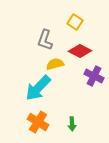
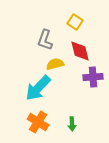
red diamond: rotated 50 degrees clockwise
purple cross: moved 1 px left, 1 px down; rotated 30 degrees counterclockwise
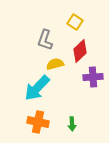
red diamond: rotated 60 degrees clockwise
cyan arrow: moved 1 px left
orange cross: rotated 20 degrees counterclockwise
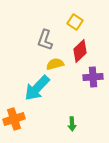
orange cross: moved 24 px left, 3 px up; rotated 30 degrees counterclockwise
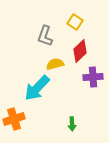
gray L-shape: moved 4 px up
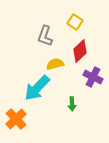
purple cross: rotated 30 degrees clockwise
orange cross: moved 2 px right; rotated 25 degrees counterclockwise
green arrow: moved 20 px up
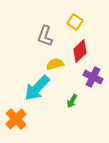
green arrow: moved 3 px up; rotated 32 degrees clockwise
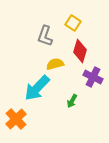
yellow square: moved 2 px left, 1 px down
red diamond: rotated 30 degrees counterclockwise
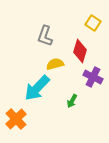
yellow square: moved 20 px right
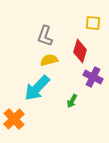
yellow square: rotated 28 degrees counterclockwise
yellow semicircle: moved 6 px left, 4 px up
orange cross: moved 2 px left
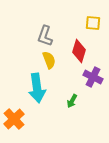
red diamond: moved 1 px left
yellow semicircle: rotated 84 degrees clockwise
cyan arrow: rotated 52 degrees counterclockwise
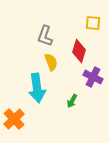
yellow semicircle: moved 2 px right, 2 px down
